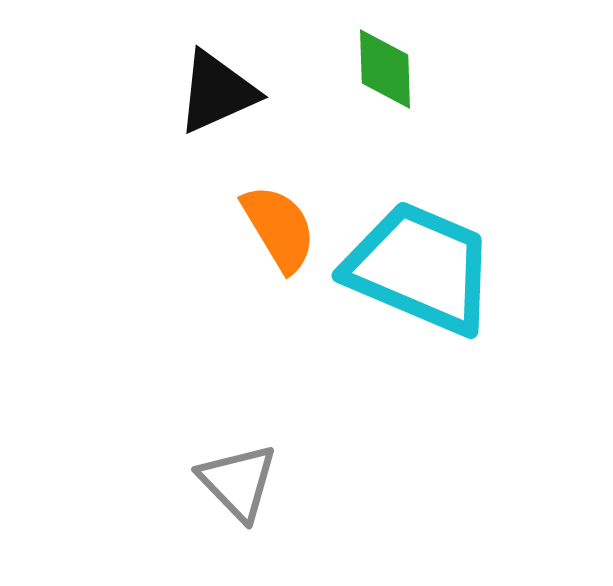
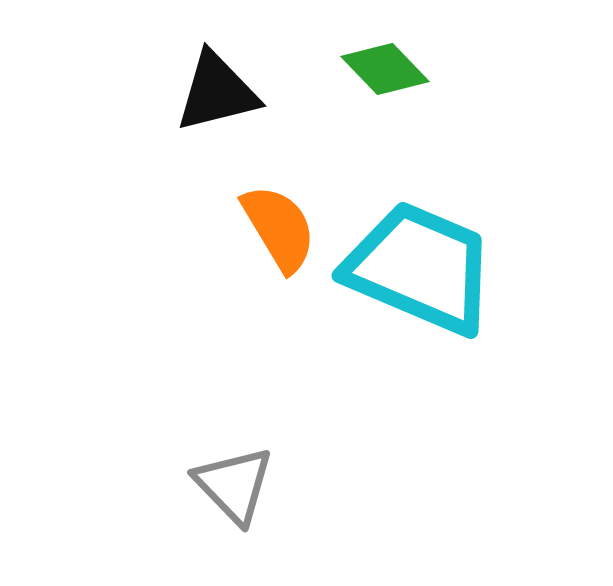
green diamond: rotated 42 degrees counterclockwise
black triangle: rotated 10 degrees clockwise
gray triangle: moved 4 px left, 3 px down
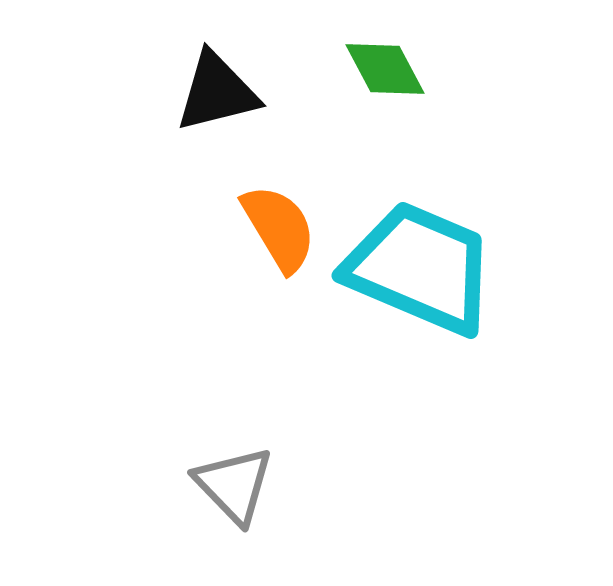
green diamond: rotated 16 degrees clockwise
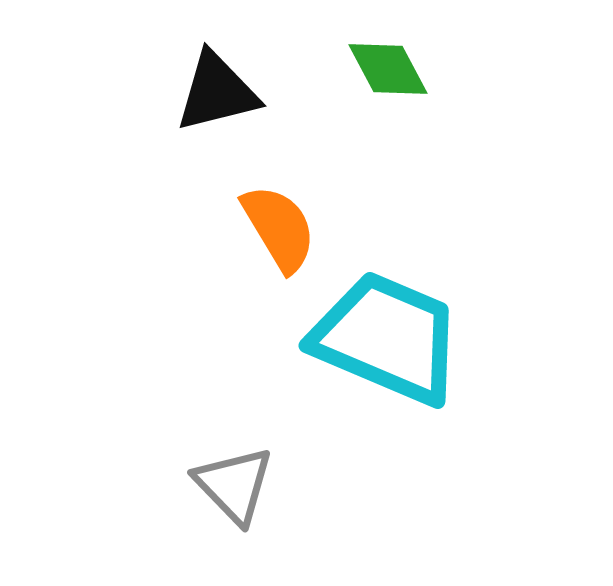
green diamond: moved 3 px right
cyan trapezoid: moved 33 px left, 70 px down
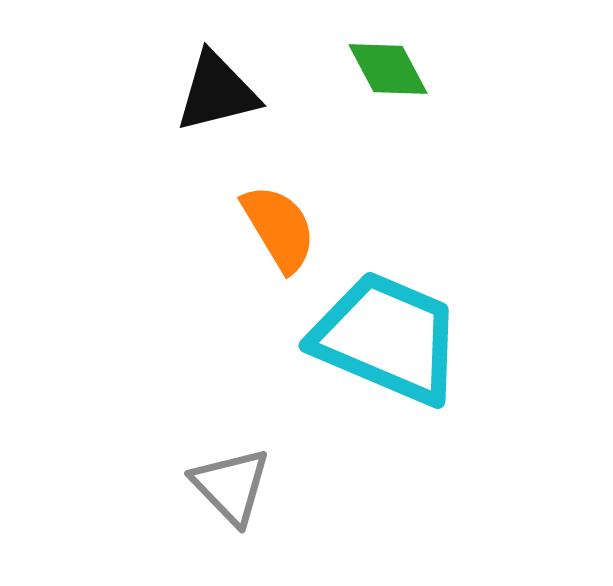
gray triangle: moved 3 px left, 1 px down
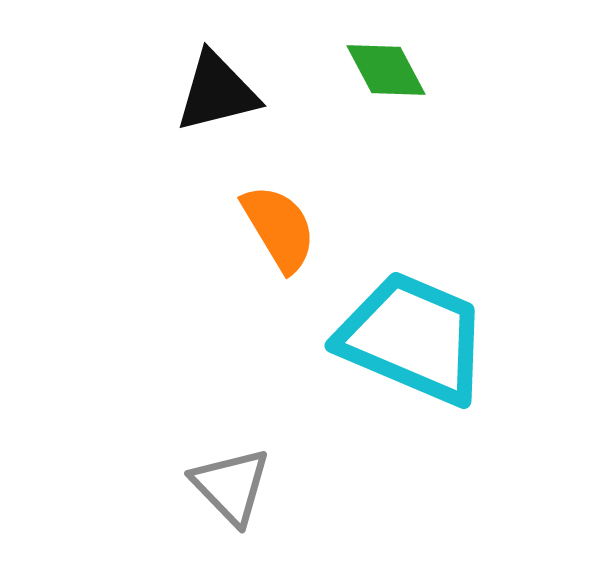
green diamond: moved 2 px left, 1 px down
cyan trapezoid: moved 26 px right
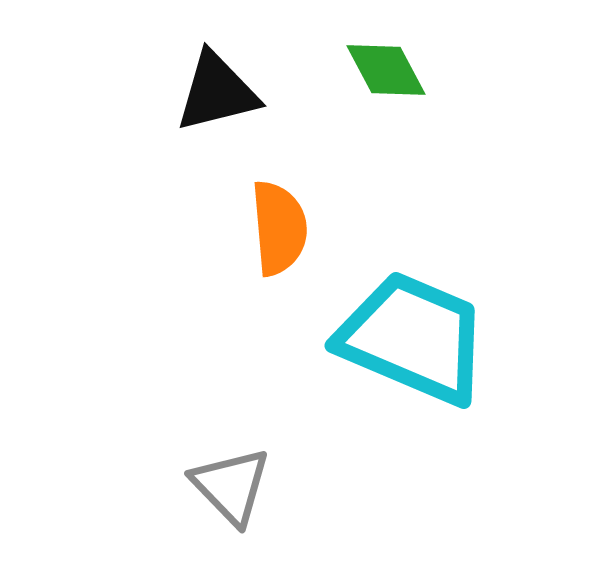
orange semicircle: rotated 26 degrees clockwise
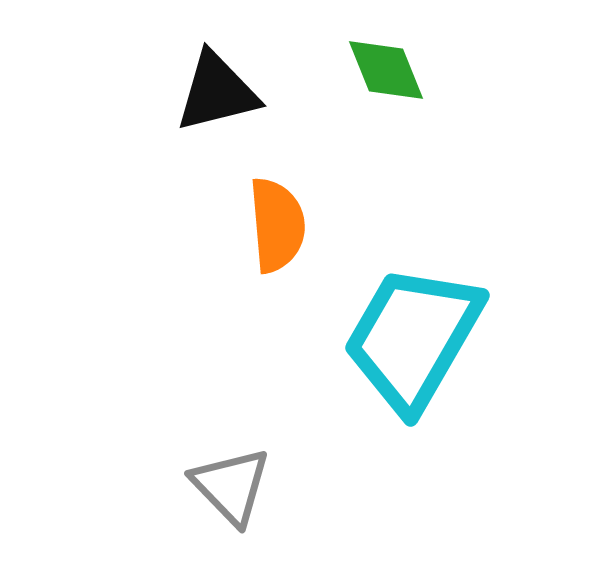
green diamond: rotated 6 degrees clockwise
orange semicircle: moved 2 px left, 3 px up
cyan trapezoid: rotated 83 degrees counterclockwise
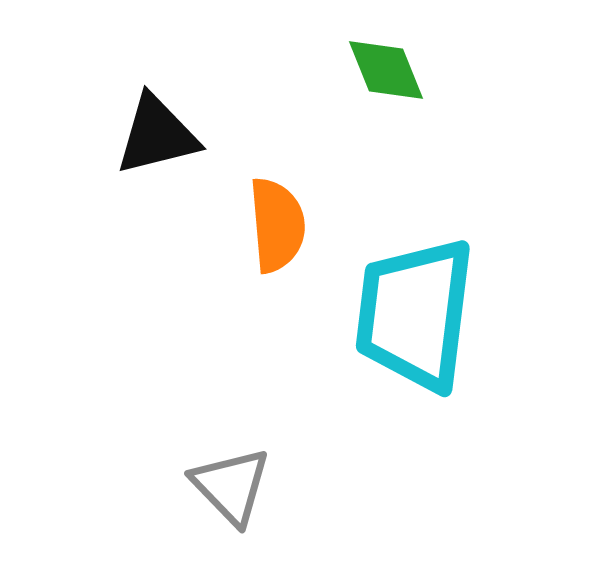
black triangle: moved 60 px left, 43 px down
cyan trapezoid: moved 2 px right, 24 px up; rotated 23 degrees counterclockwise
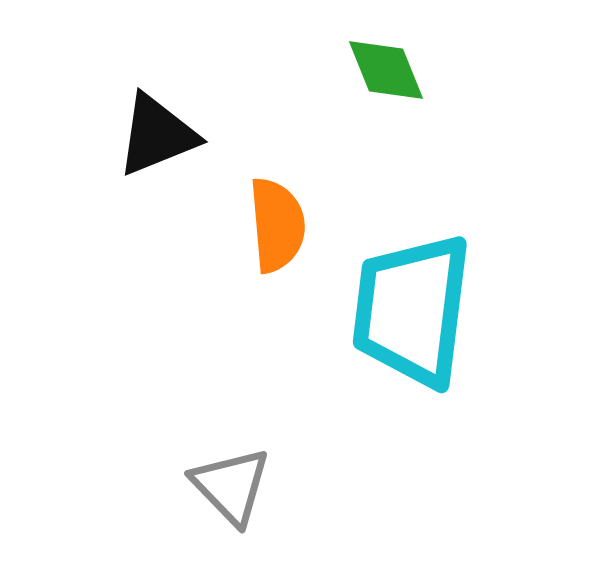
black triangle: rotated 8 degrees counterclockwise
cyan trapezoid: moved 3 px left, 4 px up
